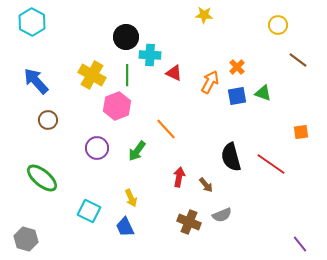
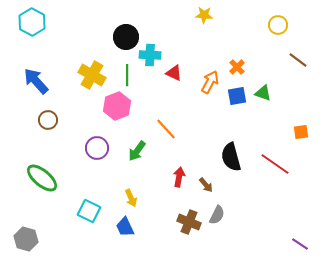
red line: moved 4 px right
gray semicircle: moved 5 px left; rotated 42 degrees counterclockwise
purple line: rotated 18 degrees counterclockwise
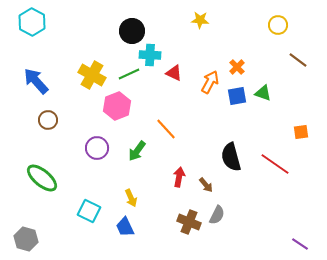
yellow star: moved 4 px left, 5 px down
black circle: moved 6 px right, 6 px up
green line: moved 2 px right, 1 px up; rotated 65 degrees clockwise
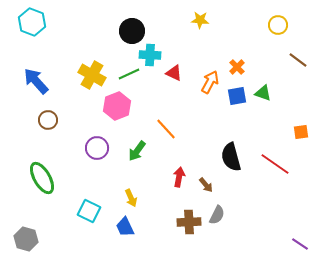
cyan hexagon: rotated 8 degrees counterclockwise
green ellipse: rotated 20 degrees clockwise
brown cross: rotated 25 degrees counterclockwise
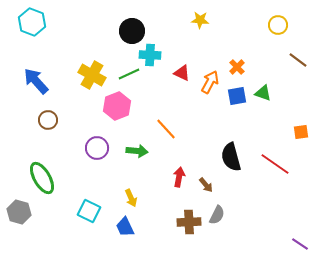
red triangle: moved 8 px right
green arrow: rotated 120 degrees counterclockwise
gray hexagon: moved 7 px left, 27 px up
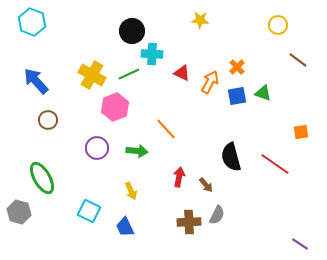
cyan cross: moved 2 px right, 1 px up
pink hexagon: moved 2 px left, 1 px down
yellow arrow: moved 7 px up
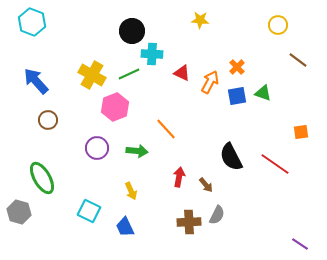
black semicircle: rotated 12 degrees counterclockwise
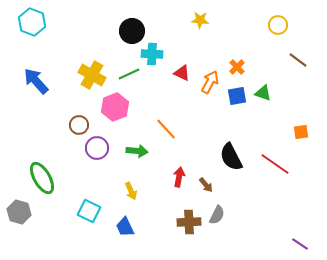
brown circle: moved 31 px right, 5 px down
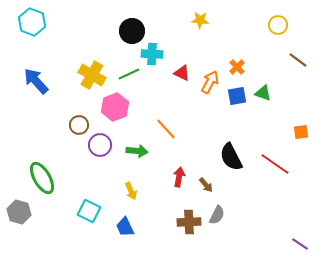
purple circle: moved 3 px right, 3 px up
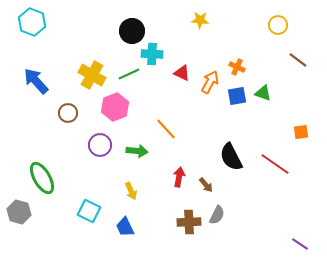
orange cross: rotated 21 degrees counterclockwise
brown circle: moved 11 px left, 12 px up
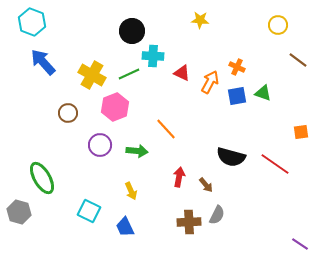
cyan cross: moved 1 px right, 2 px down
blue arrow: moved 7 px right, 19 px up
black semicircle: rotated 48 degrees counterclockwise
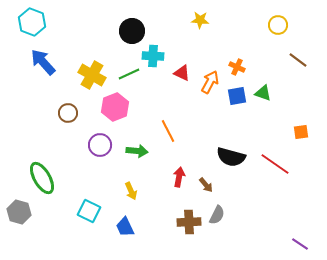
orange line: moved 2 px right, 2 px down; rotated 15 degrees clockwise
